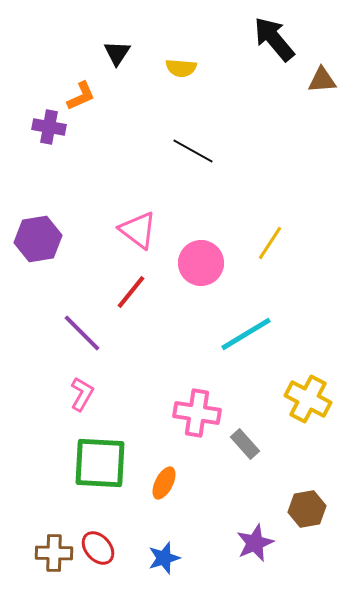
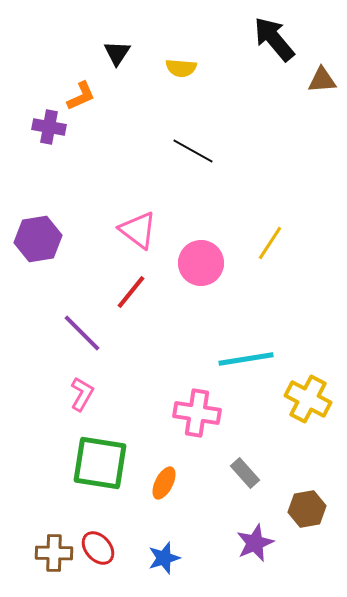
cyan line: moved 25 px down; rotated 22 degrees clockwise
gray rectangle: moved 29 px down
green square: rotated 6 degrees clockwise
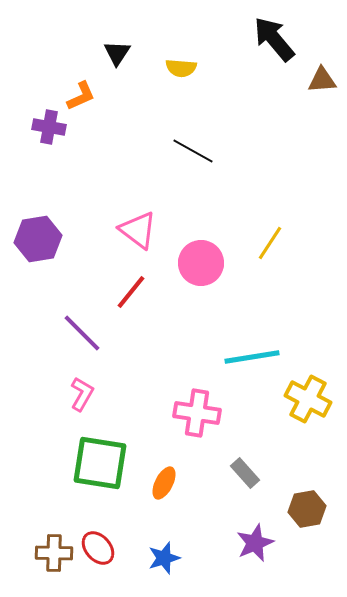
cyan line: moved 6 px right, 2 px up
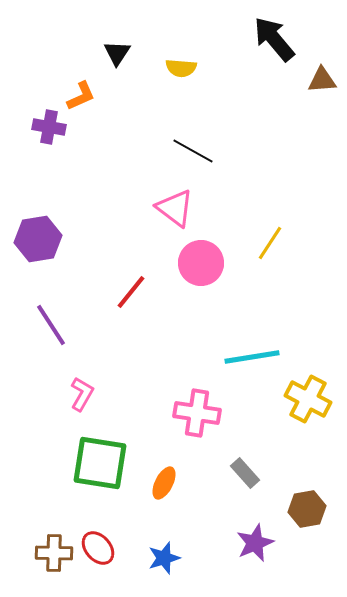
pink triangle: moved 37 px right, 22 px up
purple line: moved 31 px left, 8 px up; rotated 12 degrees clockwise
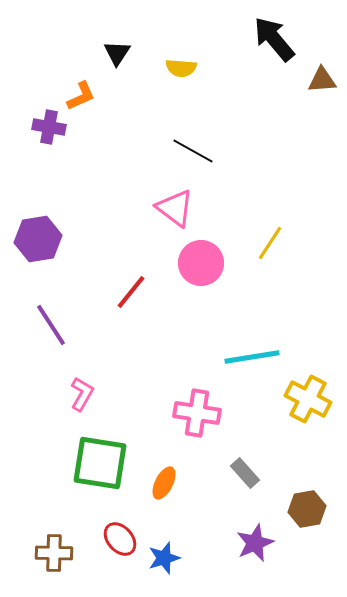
red ellipse: moved 22 px right, 9 px up
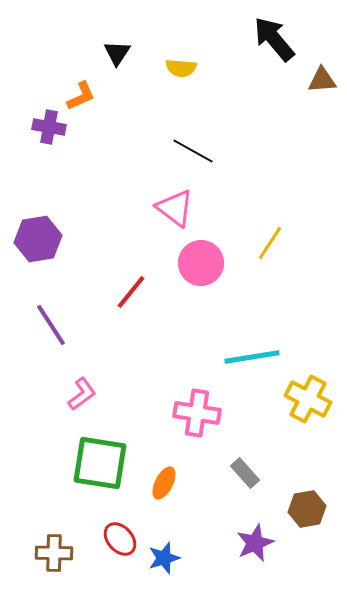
pink L-shape: rotated 24 degrees clockwise
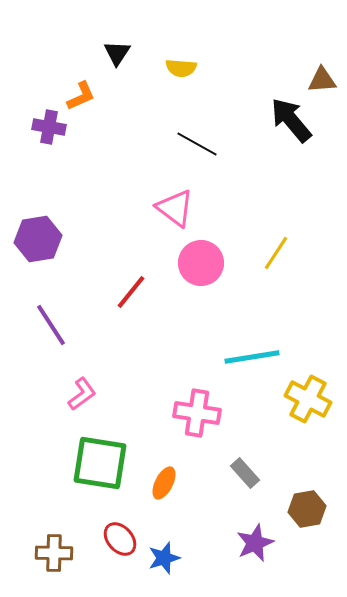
black arrow: moved 17 px right, 81 px down
black line: moved 4 px right, 7 px up
yellow line: moved 6 px right, 10 px down
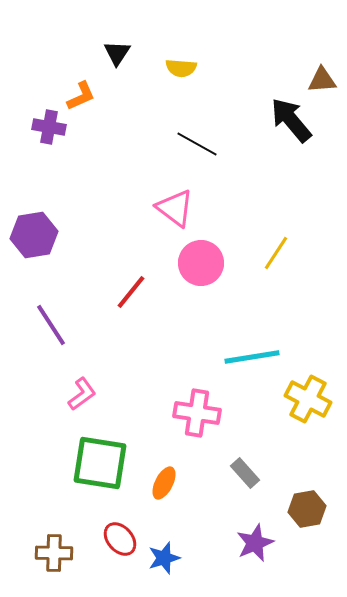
purple hexagon: moved 4 px left, 4 px up
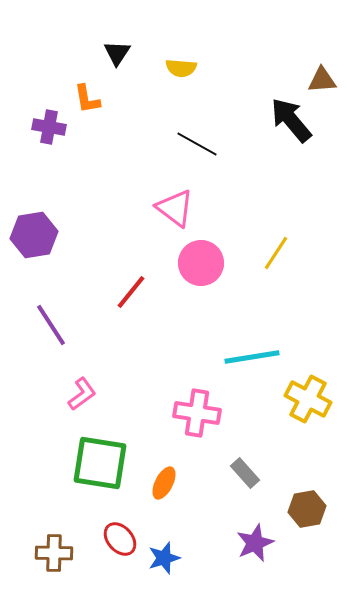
orange L-shape: moved 6 px right, 3 px down; rotated 104 degrees clockwise
